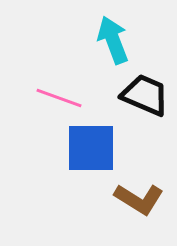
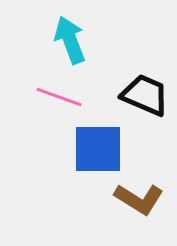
cyan arrow: moved 43 px left
pink line: moved 1 px up
blue square: moved 7 px right, 1 px down
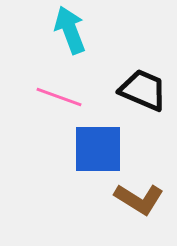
cyan arrow: moved 10 px up
black trapezoid: moved 2 px left, 5 px up
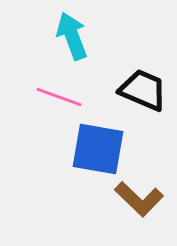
cyan arrow: moved 2 px right, 6 px down
blue square: rotated 10 degrees clockwise
brown L-shape: rotated 12 degrees clockwise
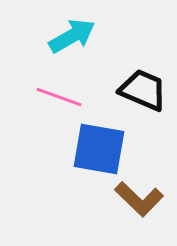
cyan arrow: rotated 81 degrees clockwise
blue square: moved 1 px right
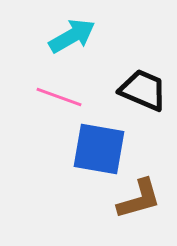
brown L-shape: rotated 60 degrees counterclockwise
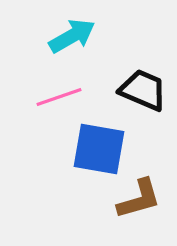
pink line: rotated 39 degrees counterclockwise
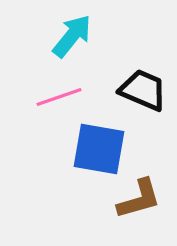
cyan arrow: rotated 21 degrees counterclockwise
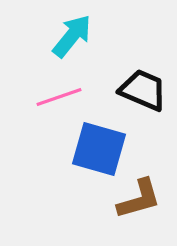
blue square: rotated 6 degrees clockwise
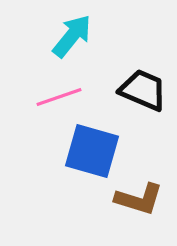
blue square: moved 7 px left, 2 px down
brown L-shape: rotated 33 degrees clockwise
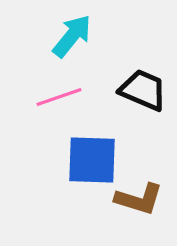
blue square: moved 9 px down; rotated 14 degrees counterclockwise
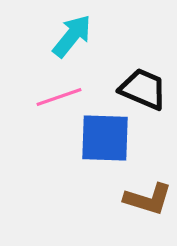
black trapezoid: moved 1 px up
blue square: moved 13 px right, 22 px up
brown L-shape: moved 9 px right
